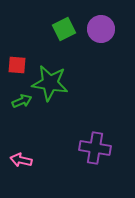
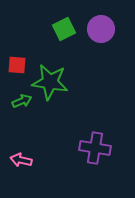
green star: moved 1 px up
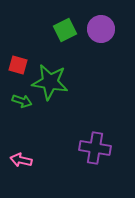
green square: moved 1 px right, 1 px down
red square: moved 1 px right; rotated 12 degrees clockwise
green arrow: rotated 42 degrees clockwise
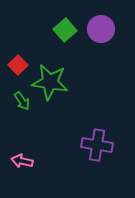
green square: rotated 15 degrees counterclockwise
red square: rotated 30 degrees clockwise
green arrow: rotated 36 degrees clockwise
purple cross: moved 2 px right, 3 px up
pink arrow: moved 1 px right, 1 px down
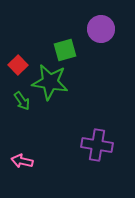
green square: moved 20 px down; rotated 25 degrees clockwise
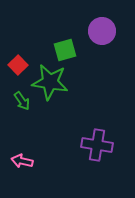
purple circle: moved 1 px right, 2 px down
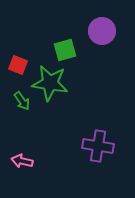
red square: rotated 24 degrees counterclockwise
green star: moved 1 px down
purple cross: moved 1 px right, 1 px down
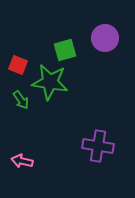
purple circle: moved 3 px right, 7 px down
green star: moved 1 px up
green arrow: moved 1 px left, 1 px up
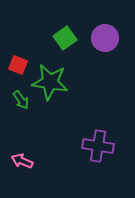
green square: moved 12 px up; rotated 20 degrees counterclockwise
pink arrow: rotated 10 degrees clockwise
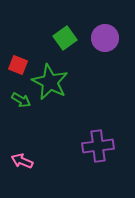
green star: rotated 18 degrees clockwise
green arrow: rotated 24 degrees counterclockwise
purple cross: rotated 16 degrees counterclockwise
